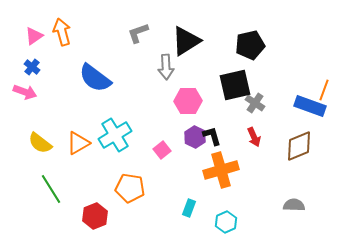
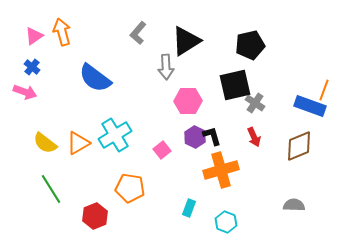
gray L-shape: rotated 30 degrees counterclockwise
yellow semicircle: moved 5 px right
cyan hexagon: rotated 15 degrees counterclockwise
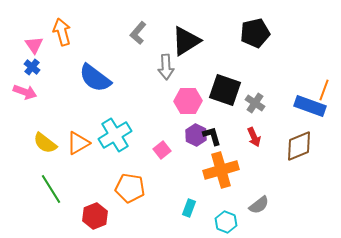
pink triangle: moved 9 px down; rotated 30 degrees counterclockwise
black pentagon: moved 5 px right, 12 px up
black square: moved 10 px left, 5 px down; rotated 32 degrees clockwise
purple hexagon: moved 1 px right, 2 px up
gray semicircle: moved 35 px left; rotated 140 degrees clockwise
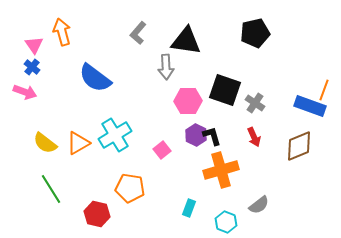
black triangle: rotated 40 degrees clockwise
red hexagon: moved 2 px right, 2 px up; rotated 25 degrees counterclockwise
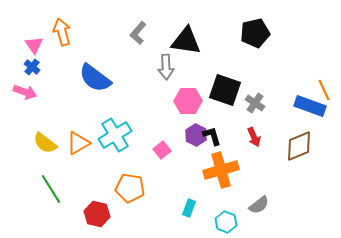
orange line: rotated 45 degrees counterclockwise
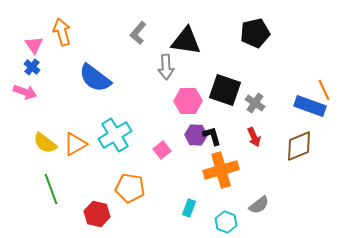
purple hexagon: rotated 25 degrees counterclockwise
orange triangle: moved 3 px left, 1 px down
green line: rotated 12 degrees clockwise
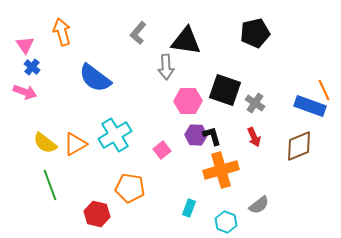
pink triangle: moved 9 px left
green line: moved 1 px left, 4 px up
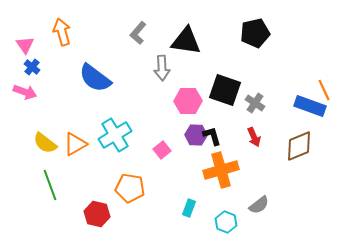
gray arrow: moved 4 px left, 1 px down
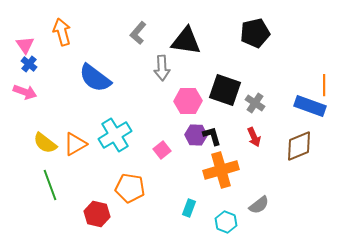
blue cross: moved 3 px left, 3 px up
orange line: moved 5 px up; rotated 25 degrees clockwise
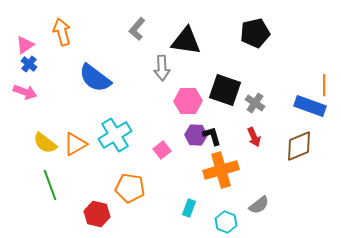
gray L-shape: moved 1 px left, 4 px up
pink triangle: rotated 30 degrees clockwise
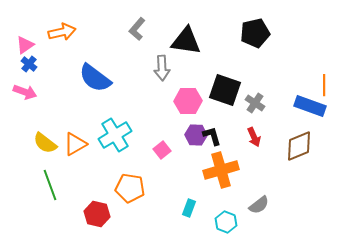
orange arrow: rotated 92 degrees clockwise
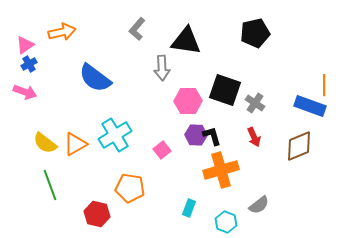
blue cross: rotated 21 degrees clockwise
